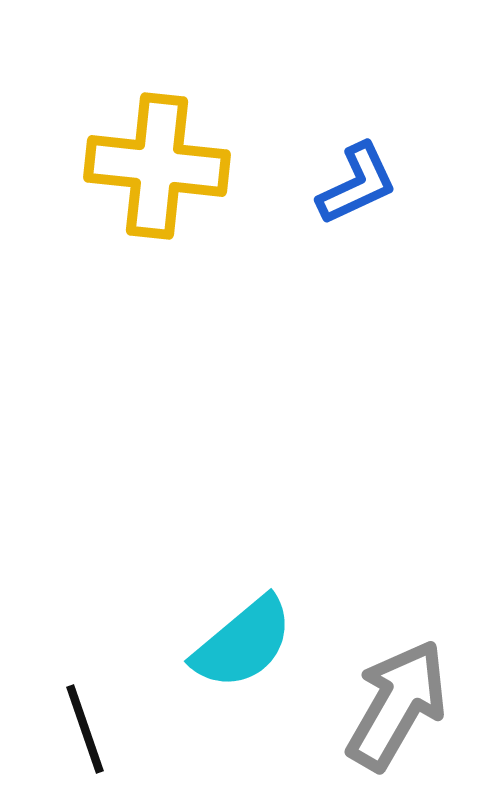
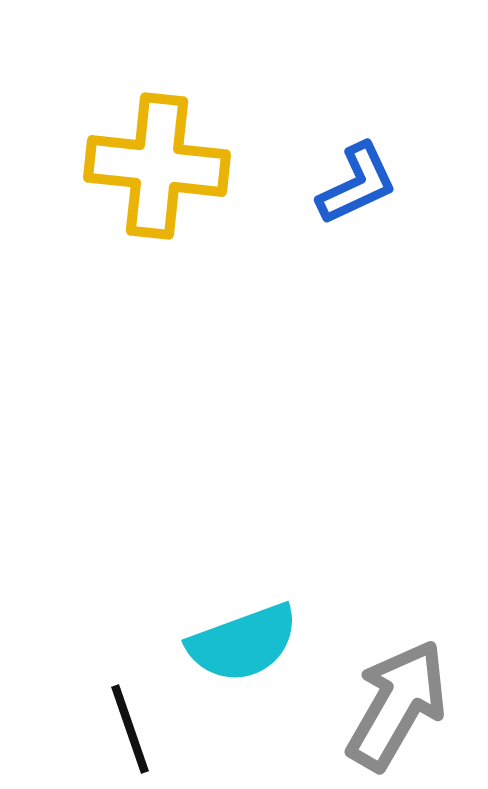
cyan semicircle: rotated 20 degrees clockwise
black line: moved 45 px right
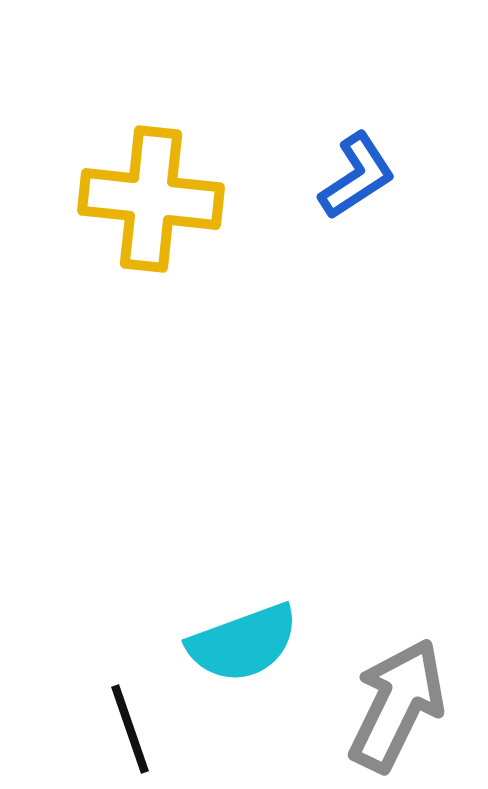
yellow cross: moved 6 px left, 33 px down
blue L-shape: moved 8 px up; rotated 8 degrees counterclockwise
gray arrow: rotated 4 degrees counterclockwise
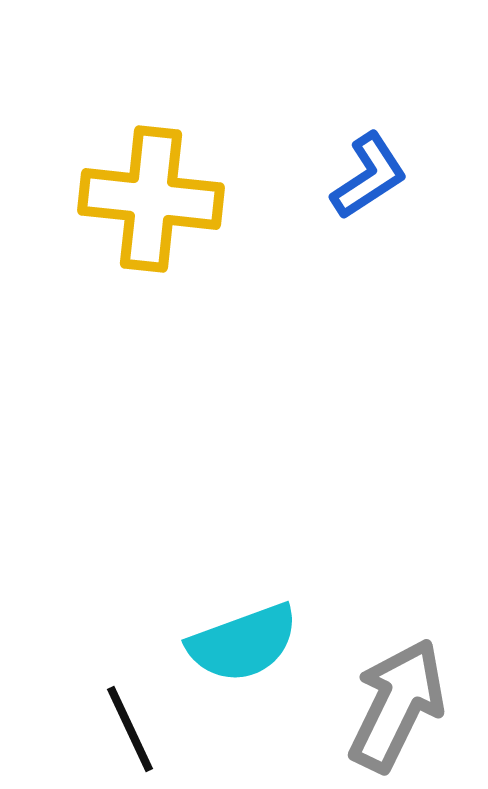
blue L-shape: moved 12 px right
black line: rotated 6 degrees counterclockwise
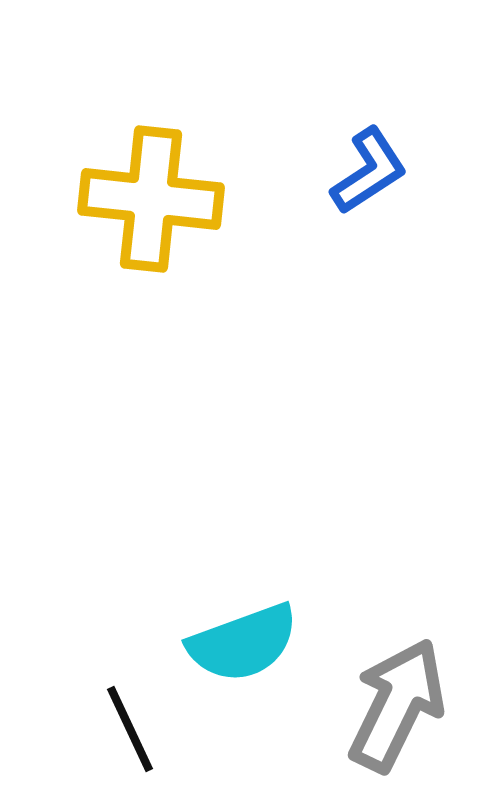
blue L-shape: moved 5 px up
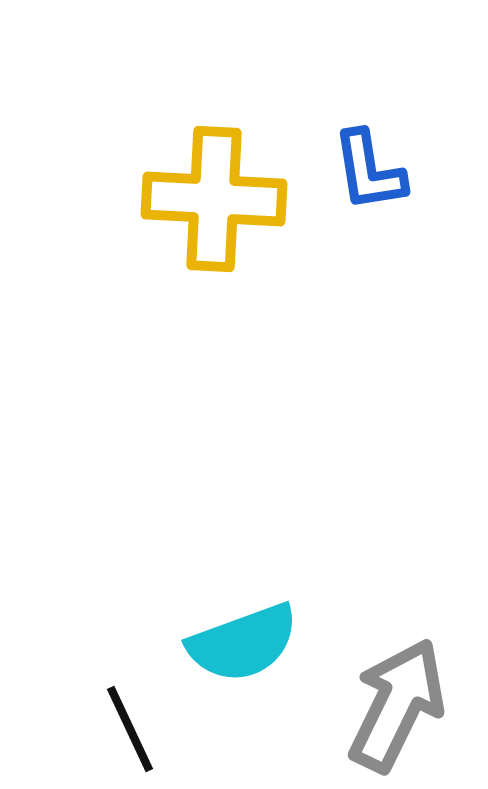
blue L-shape: rotated 114 degrees clockwise
yellow cross: moved 63 px right; rotated 3 degrees counterclockwise
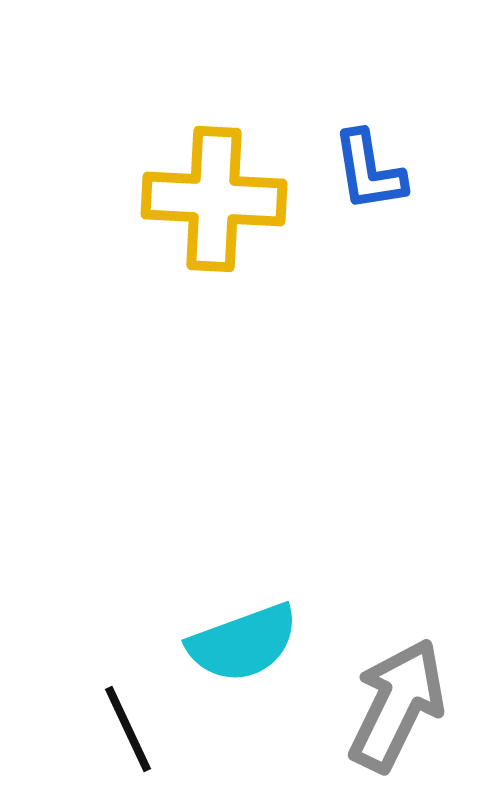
black line: moved 2 px left
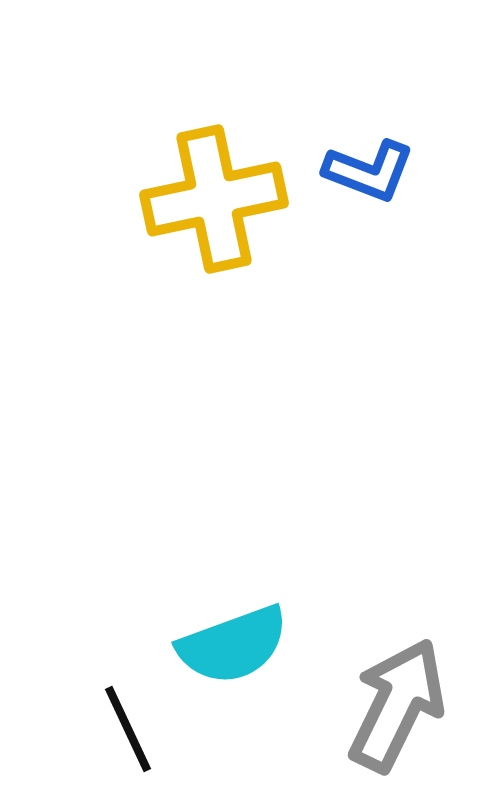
blue L-shape: rotated 60 degrees counterclockwise
yellow cross: rotated 15 degrees counterclockwise
cyan semicircle: moved 10 px left, 2 px down
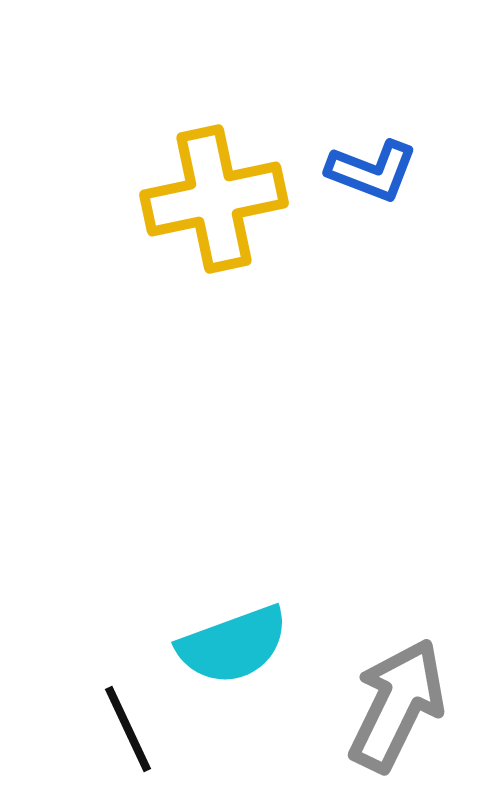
blue L-shape: moved 3 px right
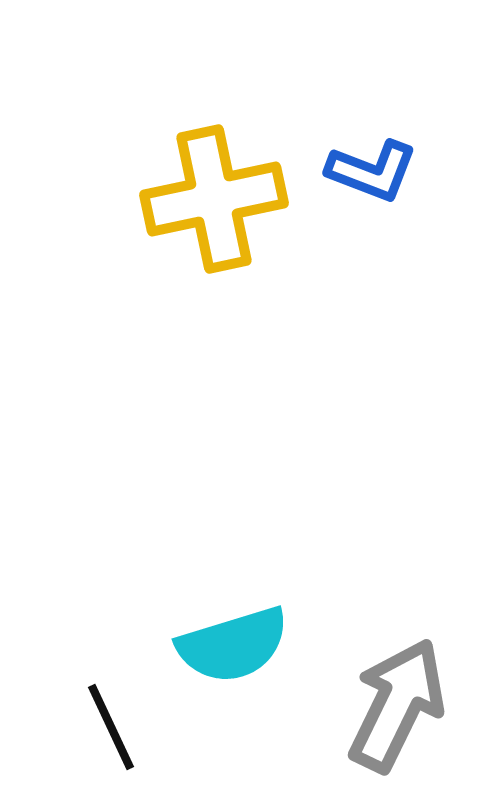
cyan semicircle: rotated 3 degrees clockwise
black line: moved 17 px left, 2 px up
